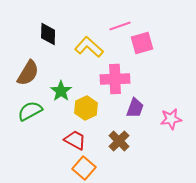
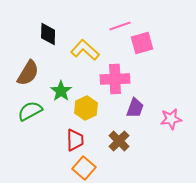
yellow L-shape: moved 4 px left, 3 px down
red trapezoid: rotated 60 degrees clockwise
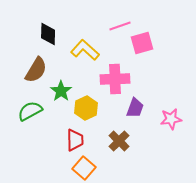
brown semicircle: moved 8 px right, 3 px up
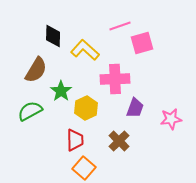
black diamond: moved 5 px right, 2 px down
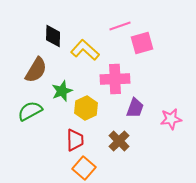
green star: moved 1 px right; rotated 15 degrees clockwise
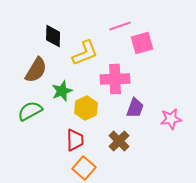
yellow L-shape: moved 3 px down; rotated 116 degrees clockwise
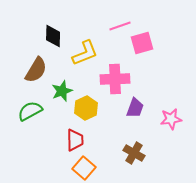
brown cross: moved 15 px right, 12 px down; rotated 15 degrees counterclockwise
